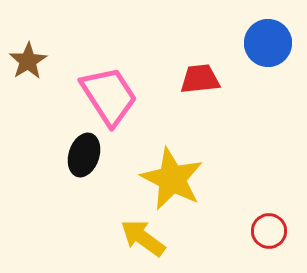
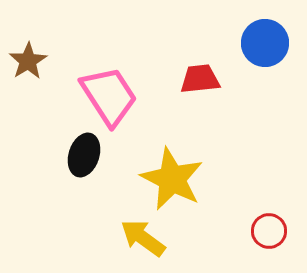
blue circle: moved 3 px left
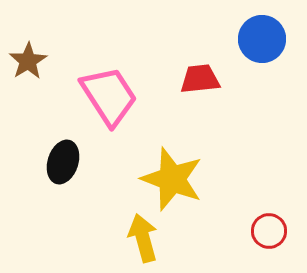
blue circle: moved 3 px left, 4 px up
black ellipse: moved 21 px left, 7 px down
yellow star: rotated 6 degrees counterclockwise
yellow arrow: rotated 39 degrees clockwise
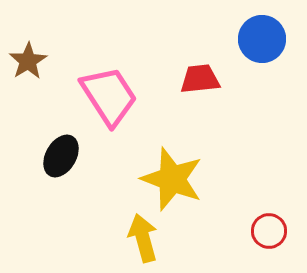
black ellipse: moved 2 px left, 6 px up; rotated 12 degrees clockwise
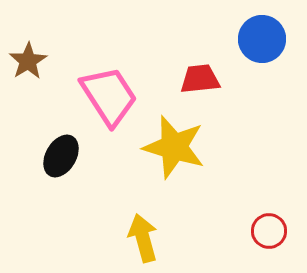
yellow star: moved 2 px right, 32 px up; rotated 4 degrees counterclockwise
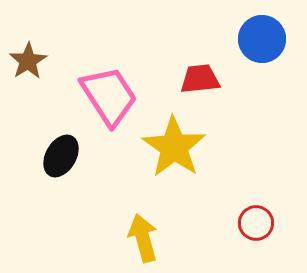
yellow star: rotated 18 degrees clockwise
red circle: moved 13 px left, 8 px up
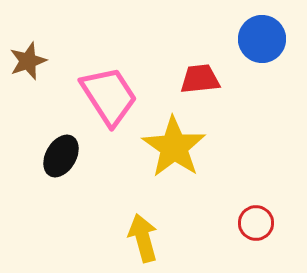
brown star: rotated 12 degrees clockwise
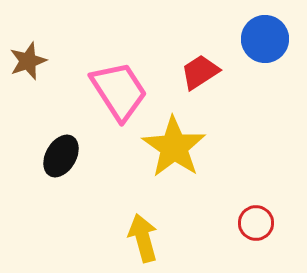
blue circle: moved 3 px right
red trapezoid: moved 7 px up; rotated 27 degrees counterclockwise
pink trapezoid: moved 10 px right, 5 px up
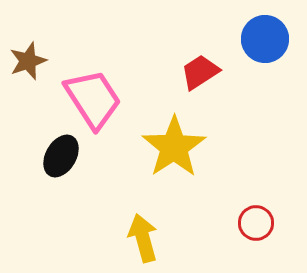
pink trapezoid: moved 26 px left, 8 px down
yellow star: rotated 4 degrees clockwise
